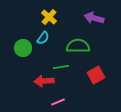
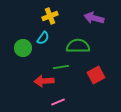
yellow cross: moved 1 px right, 1 px up; rotated 28 degrees clockwise
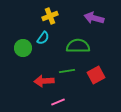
green line: moved 6 px right, 4 px down
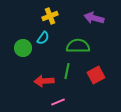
green line: rotated 70 degrees counterclockwise
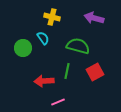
yellow cross: moved 2 px right, 1 px down; rotated 35 degrees clockwise
cyan semicircle: rotated 72 degrees counterclockwise
green semicircle: rotated 15 degrees clockwise
red square: moved 1 px left, 3 px up
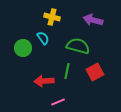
purple arrow: moved 1 px left, 2 px down
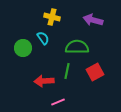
green semicircle: moved 1 px left, 1 px down; rotated 15 degrees counterclockwise
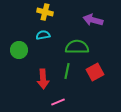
yellow cross: moved 7 px left, 5 px up
cyan semicircle: moved 3 px up; rotated 64 degrees counterclockwise
green circle: moved 4 px left, 2 px down
red arrow: moved 1 px left, 2 px up; rotated 90 degrees counterclockwise
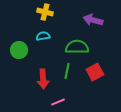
cyan semicircle: moved 1 px down
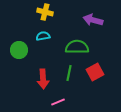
green line: moved 2 px right, 2 px down
